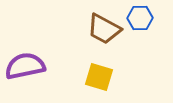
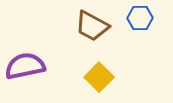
brown trapezoid: moved 12 px left, 3 px up
yellow square: rotated 28 degrees clockwise
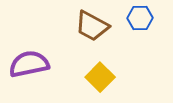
purple semicircle: moved 4 px right, 2 px up
yellow square: moved 1 px right
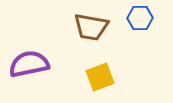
brown trapezoid: moved 1 px left, 1 px down; rotated 18 degrees counterclockwise
yellow square: rotated 24 degrees clockwise
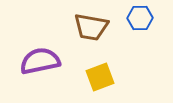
purple semicircle: moved 11 px right, 3 px up
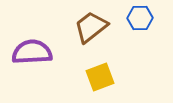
brown trapezoid: rotated 132 degrees clockwise
purple semicircle: moved 8 px left, 9 px up; rotated 9 degrees clockwise
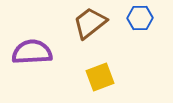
brown trapezoid: moved 1 px left, 4 px up
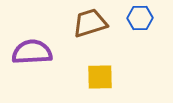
brown trapezoid: rotated 21 degrees clockwise
yellow square: rotated 20 degrees clockwise
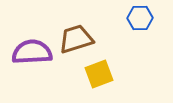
brown trapezoid: moved 14 px left, 16 px down
yellow square: moved 1 px left, 3 px up; rotated 20 degrees counterclockwise
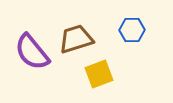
blue hexagon: moved 8 px left, 12 px down
purple semicircle: rotated 126 degrees counterclockwise
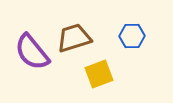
blue hexagon: moved 6 px down
brown trapezoid: moved 2 px left, 1 px up
